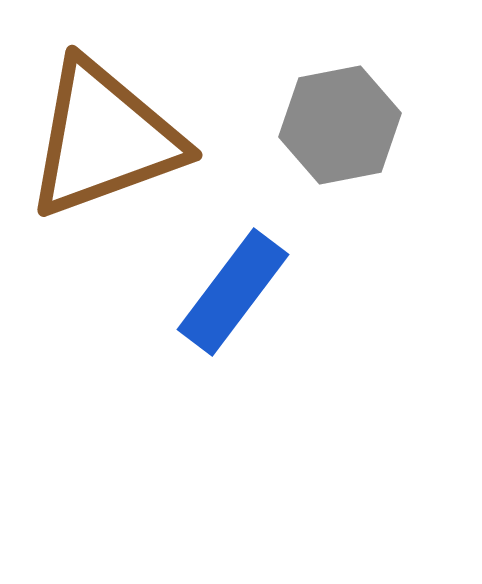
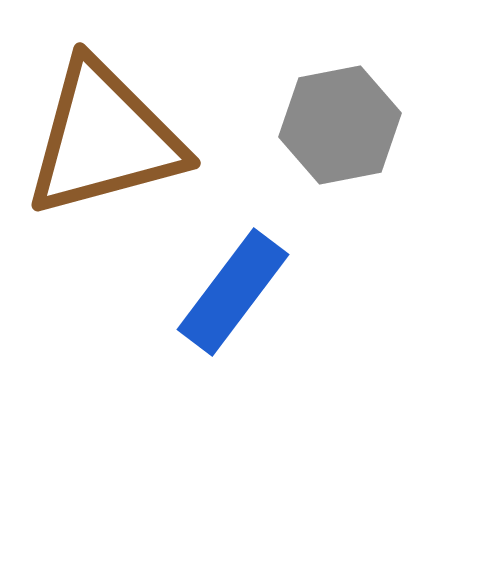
brown triangle: rotated 5 degrees clockwise
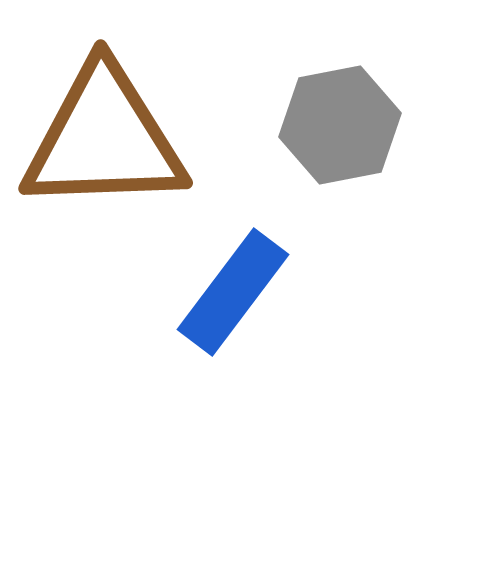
brown triangle: rotated 13 degrees clockwise
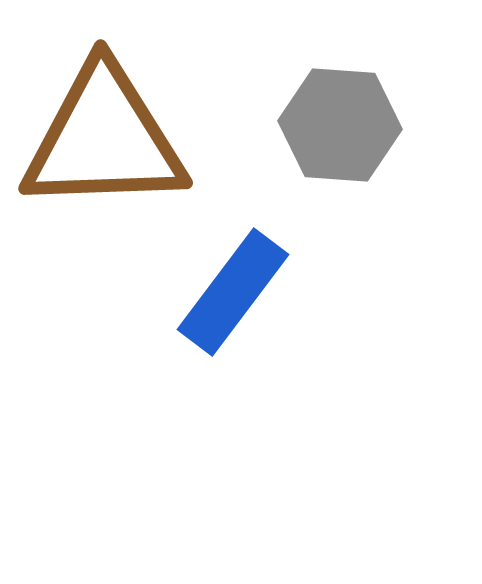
gray hexagon: rotated 15 degrees clockwise
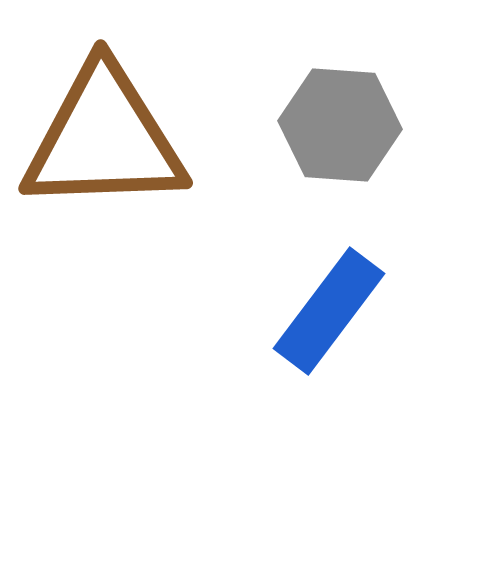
blue rectangle: moved 96 px right, 19 px down
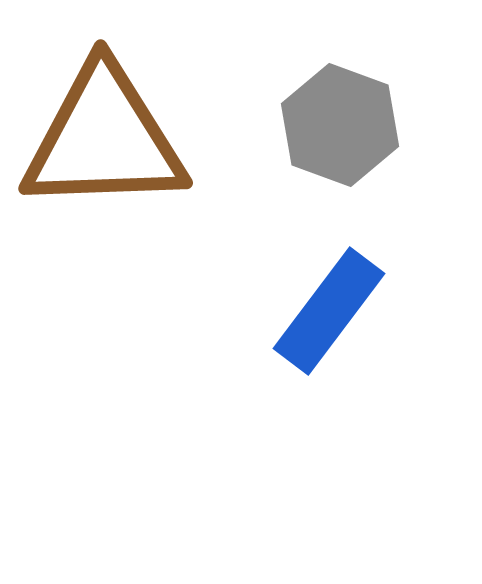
gray hexagon: rotated 16 degrees clockwise
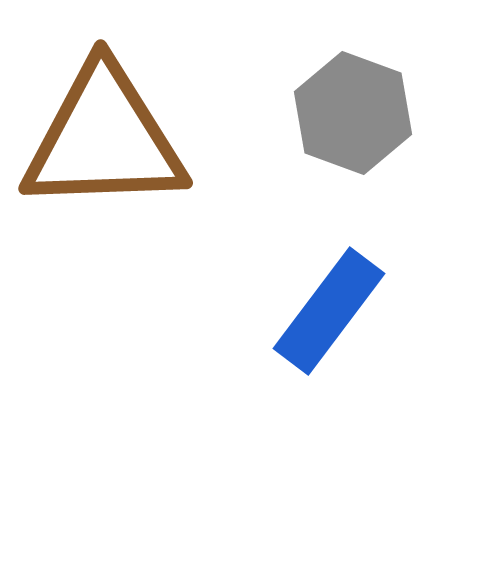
gray hexagon: moved 13 px right, 12 px up
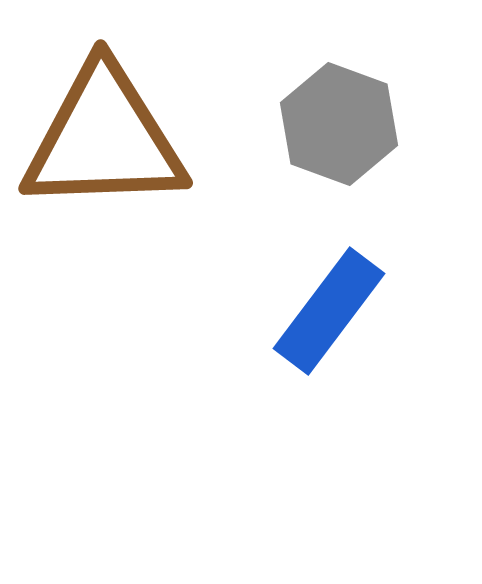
gray hexagon: moved 14 px left, 11 px down
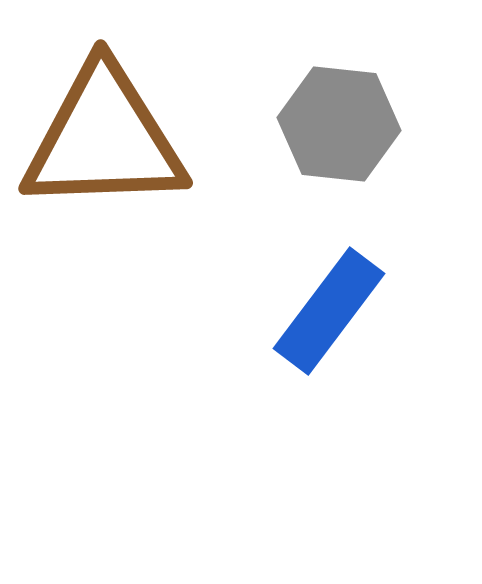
gray hexagon: rotated 14 degrees counterclockwise
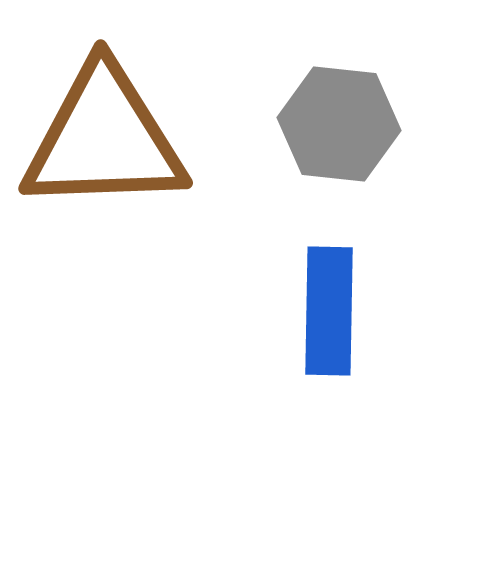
blue rectangle: rotated 36 degrees counterclockwise
